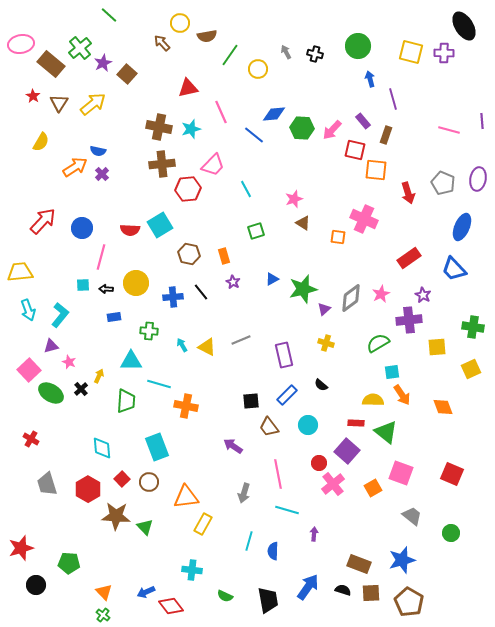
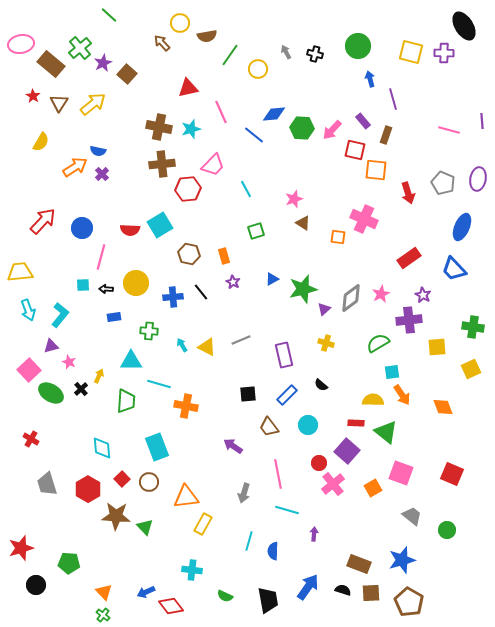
black square at (251, 401): moved 3 px left, 7 px up
green circle at (451, 533): moved 4 px left, 3 px up
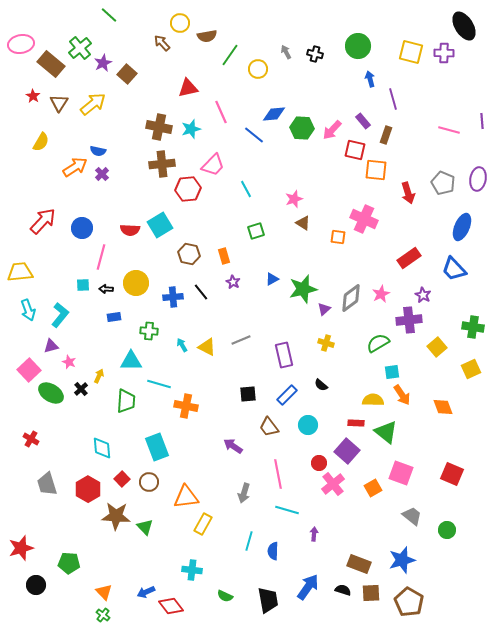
yellow square at (437, 347): rotated 36 degrees counterclockwise
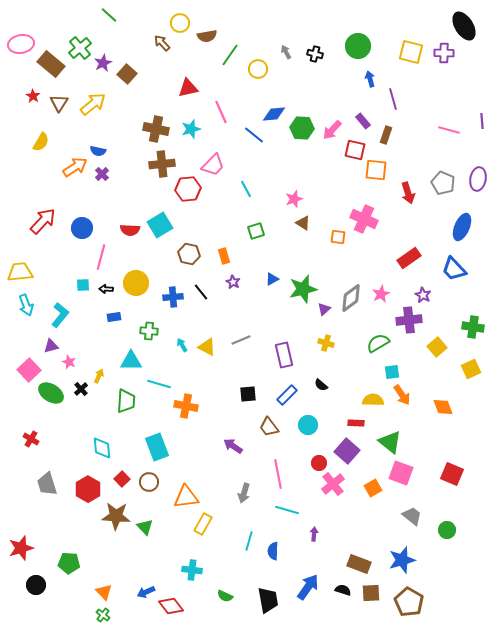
brown cross at (159, 127): moved 3 px left, 2 px down
cyan arrow at (28, 310): moved 2 px left, 5 px up
green triangle at (386, 432): moved 4 px right, 10 px down
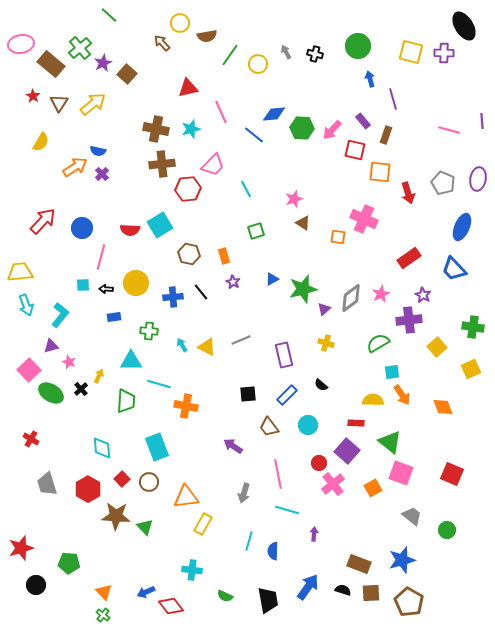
yellow circle at (258, 69): moved 5 px up
orange square at (376, 170): moved 4 px right, 2 px down
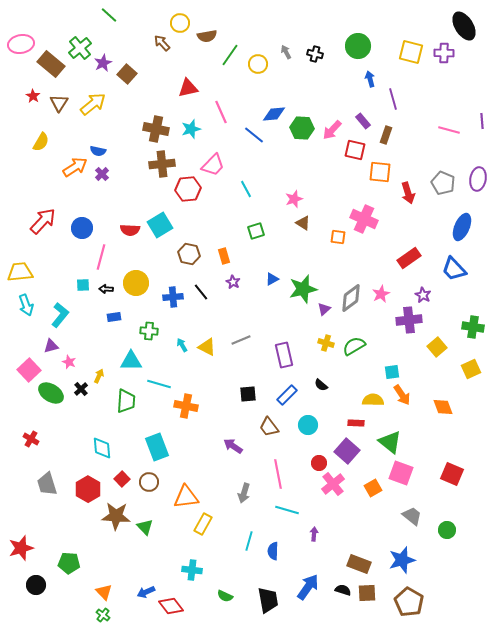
green semicircle at (378, 343): moved 24 px left, 3 px down
brown square at (371, 593): moved 4 px left
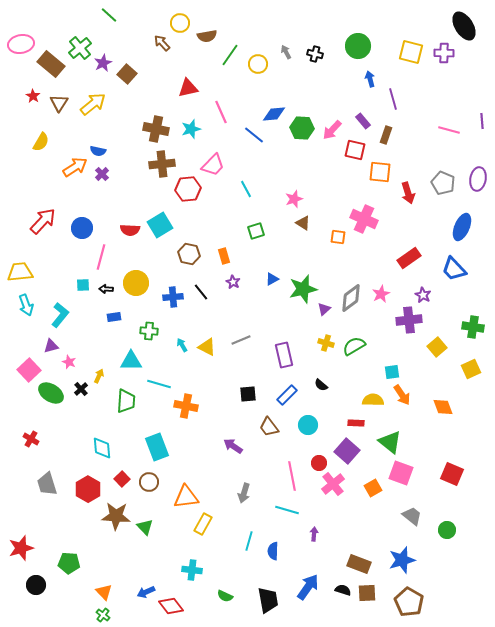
pink line at (278, 474): moved 14 px right, 2 px down
